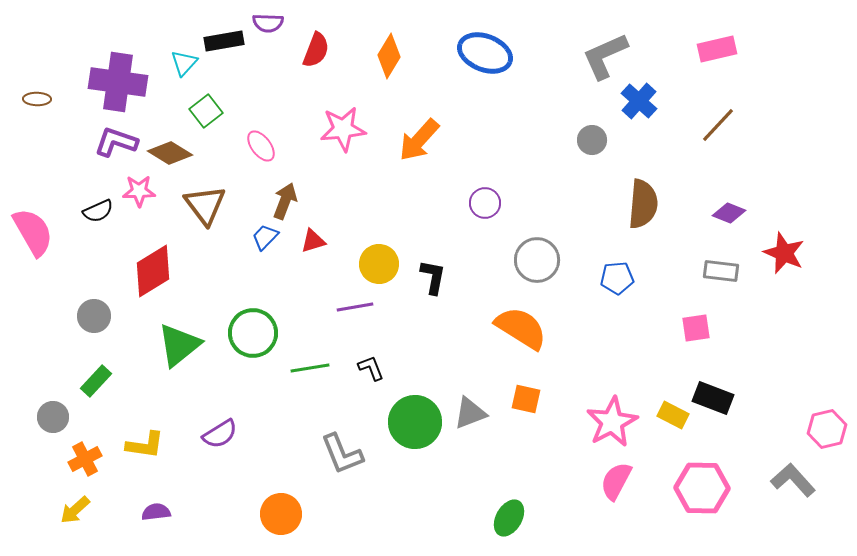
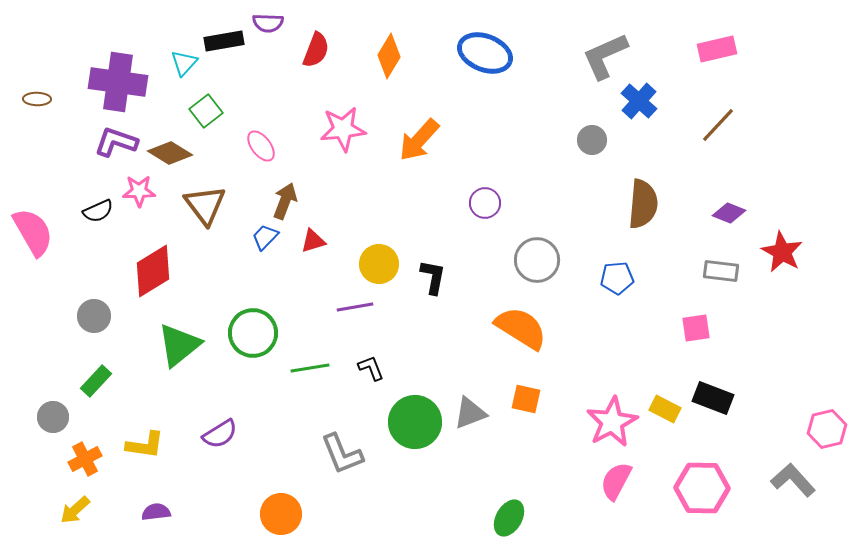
red star at (784, 253): moved 2 px left, 1 px up; rotated 6 degrees clockwise
yellow rectangle at (673, 415): moved 8 px left, 6 px up
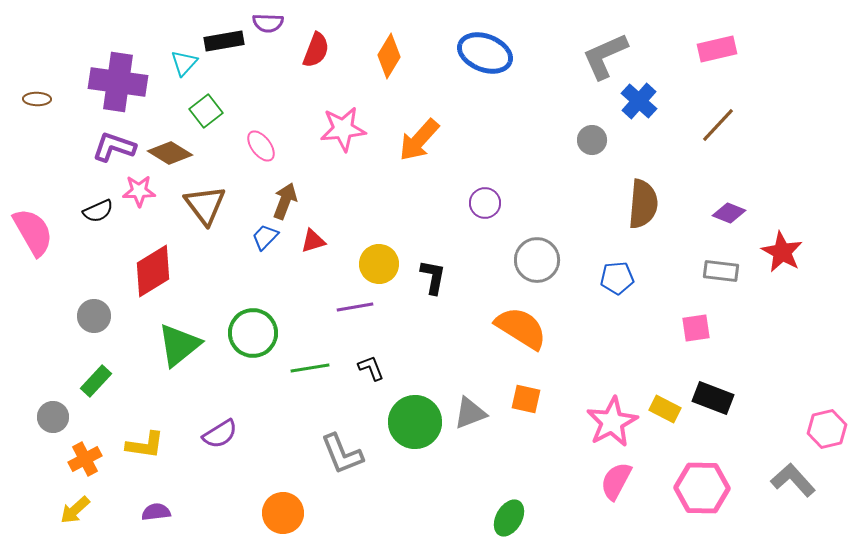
purple L-shape at (116, 142): moved 2 px left, 5 px down
orange circle at (281, 514): moved 2 px right, 1 px up
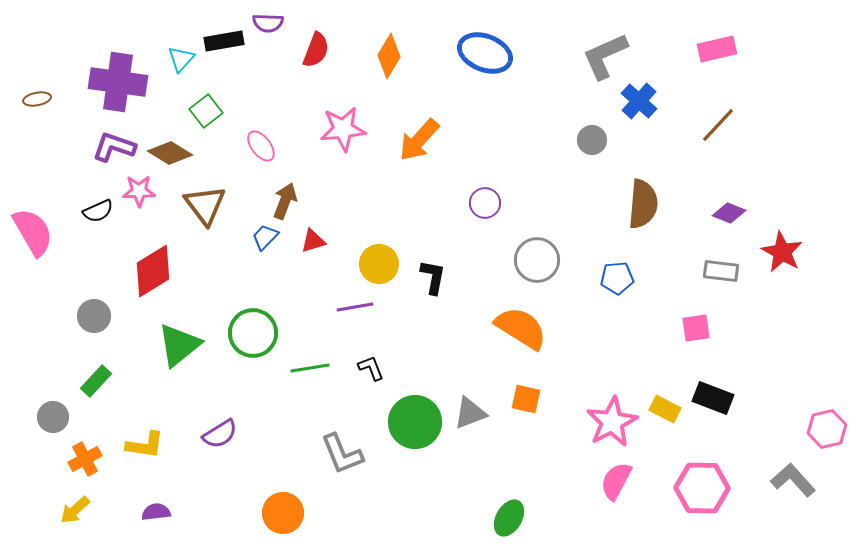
cyan triangle at (184, 63): moved 3 px left, 4 px up
brown ellipse at (37, 99): rotated 12 degrees counterclockwise
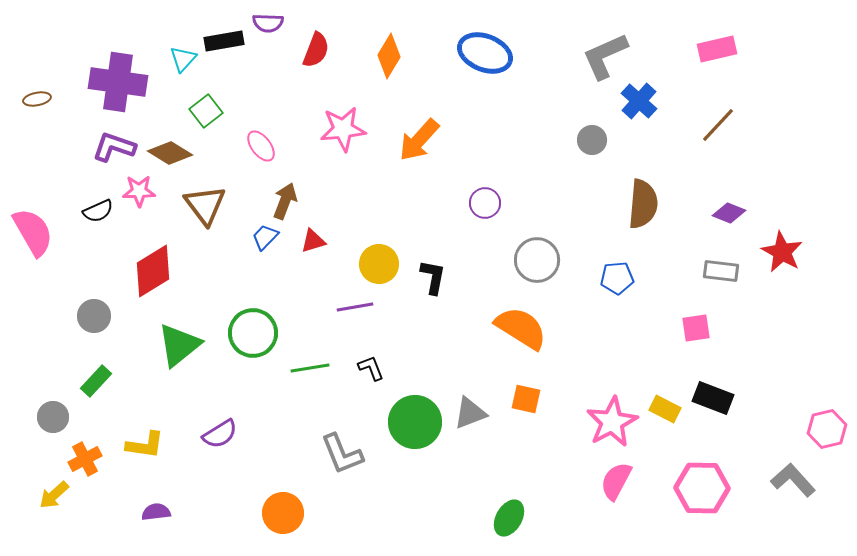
cyan triangle at (181, 59): moved 2 px right
yellow arrow at (75, 510): moved 21 px left, 15 px up
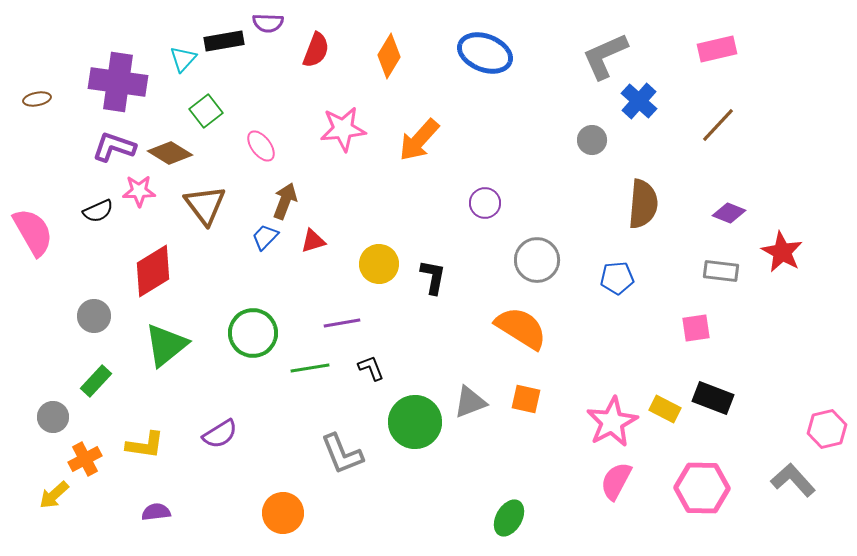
purple line at (355, 307): moved 13 px left, 16 px down
green triangle at (179, 345): moved 13 px left
gray triangle at (470, 413): moved 11 px up
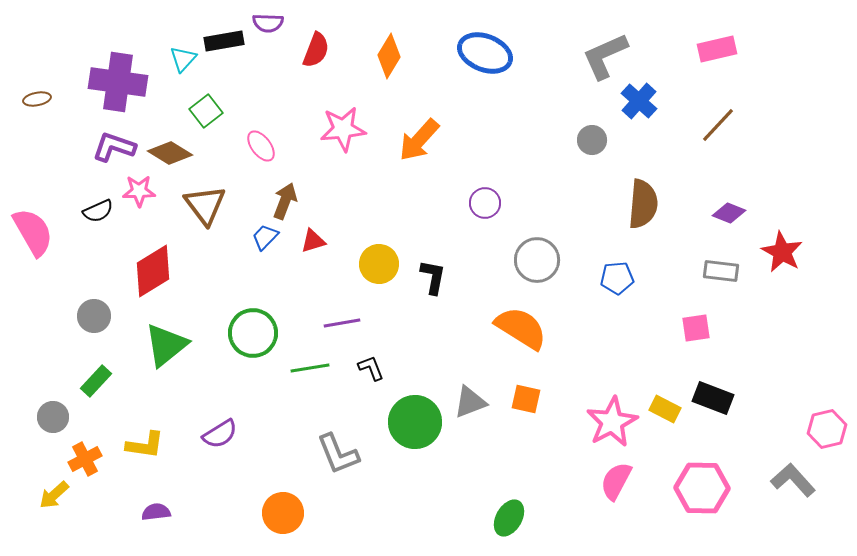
gray L-shape at (342, 454): moved 4 px left
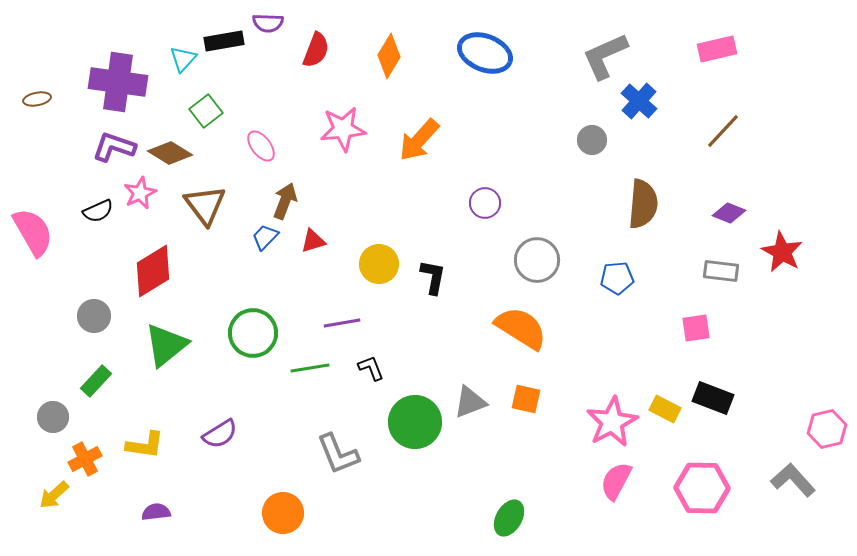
brown line at (718, 125): moved 5 px right, 6 px down
pink star at (139, 191): moved 1 px right, 2 px down; rotated 24 degrees counterclockwise
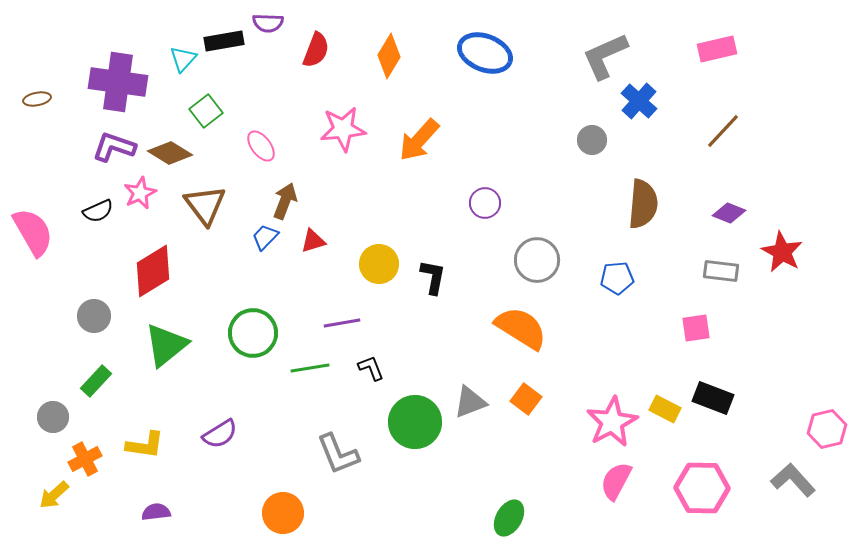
orange square at (526, 399): rotated 24 degrees clockwise
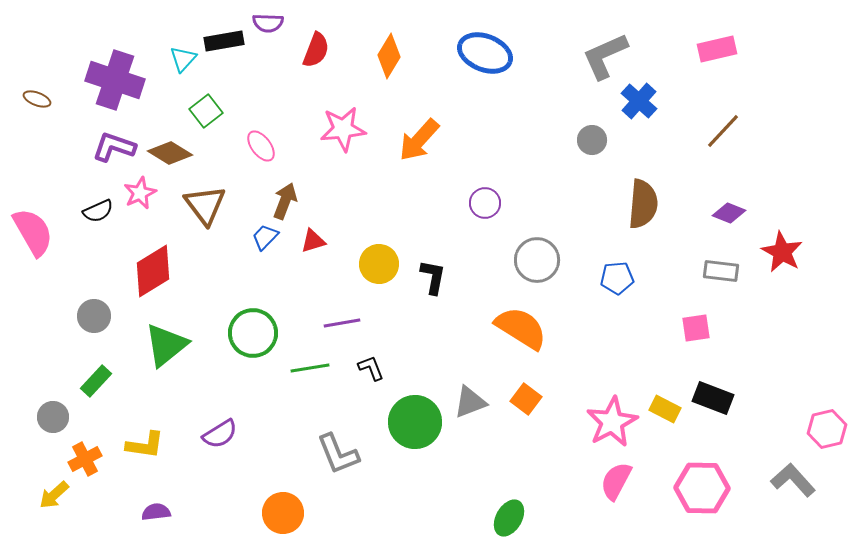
purple cross at (118, 82): moved 3 px left, 2 px up; rotated 10 degrees clockwise
brown ellipse at (37, 99): rotated 32 degrees clockwise
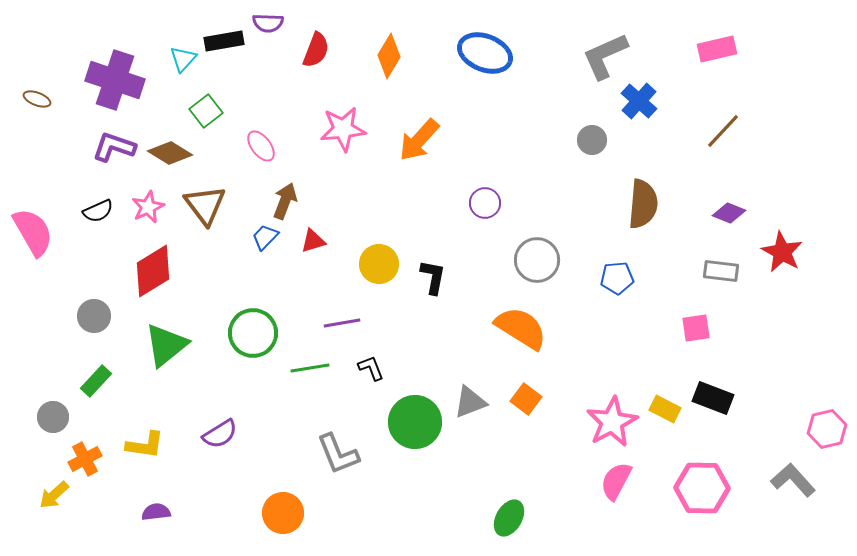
pink star at (140, 193): moved 8 px right, 14 px down
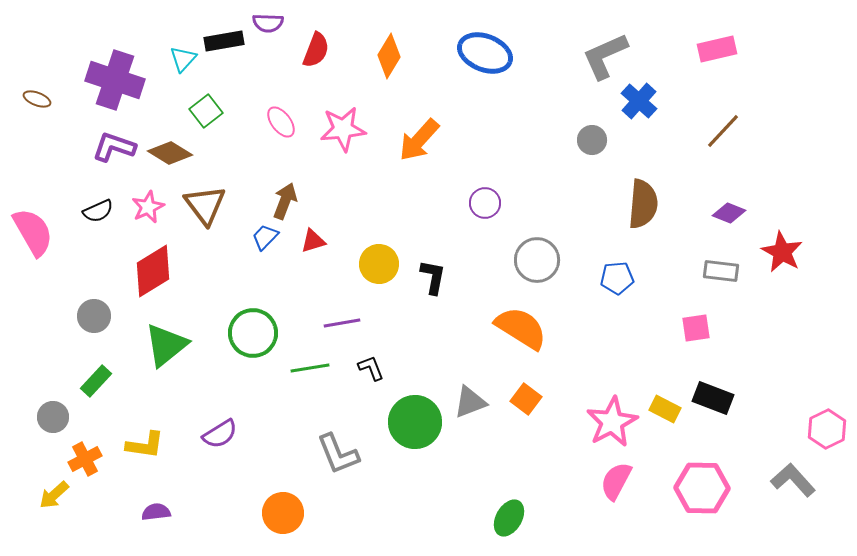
pink ellipse at (261, 146): moved 20 px right, 24 px up
pink hexagon at (827, 429): rotated 12 degrees counterclockwise
